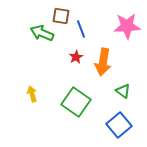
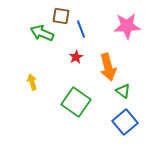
orange arrow: moved 5 px right, 5 px down; rotated 24 degrees counterclockwise
yellow arrow: moved 12 px up
blue square: moved 6 px right, 3 px up
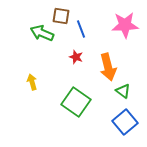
pink star: moved 2 px left, 1 px up
red star: rotated 24 degrees counterclockwise
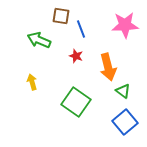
green arrow: moved 3 px left, 7 px down
red star: moved 1 px up
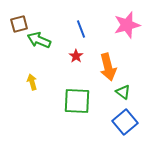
brown square: moved 42 px left, 8 px down; rotated 24 degrees counterclockwise
pink star: moved 2 px right; rotated 12 degrees counterclockwise
red star: rotated 16 degrees clockwise
green triangle: moved 1 px down
green square: moved 1 px right, 1 px up; rotated 32 degrees counterclockwise
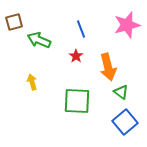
brown square: moved 5 px left, 2 px up
green triangle: moved 2 px left
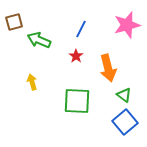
blue line: rotated 48 degrees clockwise
orange arrow: moved 1 px down
green triangle: moved 3 px right, 3 px down
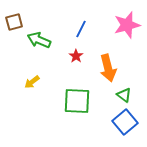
yellow arrow: rotated 112 degrees counterclockwise
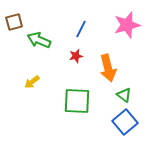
red star: rotated 24 degrees clockwise
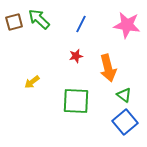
pink star: rotated 24 degrees clockwise
blue line: moved 5 px up
green arrow: moved 21 px up; rotated 20 degrees clockwise
green square: moved 1 px left
